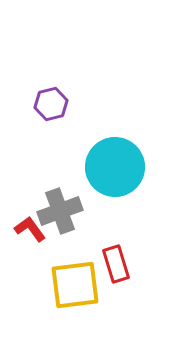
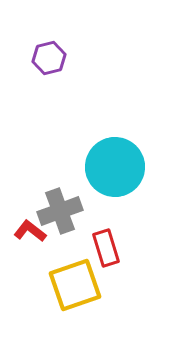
purple hexagon: moved 2 px left, 46 px up
red L-shape: moved 2 px down; rotated 16 degrees counterclockwise
red rectangle: moved 10 px left, 16 px up
yellow square: rotated 12 degrees counterclockwise
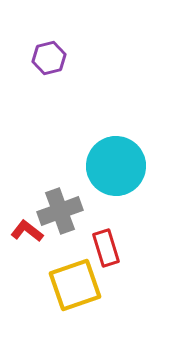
cyan circle: moved 1 px right, 1 px up
red L-shape: moved 3 px left
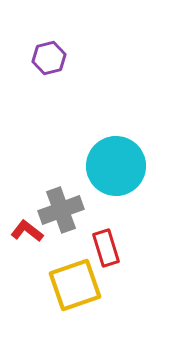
gray cross: moved 1 px right, 1 px up
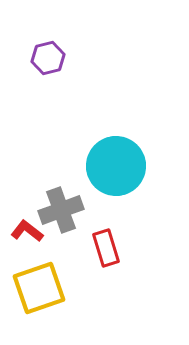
purple hexagon: moved 1 px left
yellow square: moved 36 px left, 3 px down
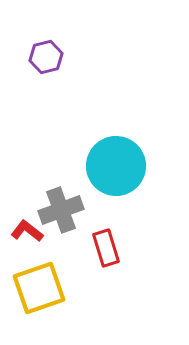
purple hexagon: moved 2 px left, 1 px up
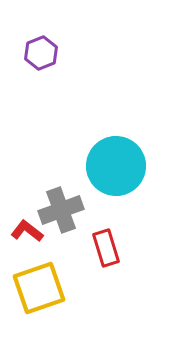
purple hexagon: moved 5 px left, 4 px up; rotated 8 degrees counterclockwise
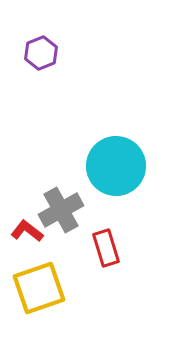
gray cross: rotated 9 degrees counterclockwise
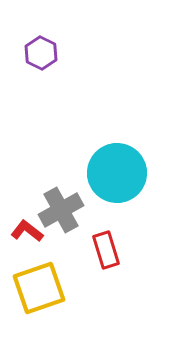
purple hexagon: rotated 12 degrees counterclockwise
cyan circle: moved 1 px right, 7 px down
red rectangle: moved 2 px down
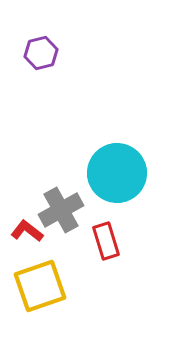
purple hexagon: rotated 20 degrees clockwise
red rectangle: moved 9 px up
yellow square: moved 1 px right, 2 px up
